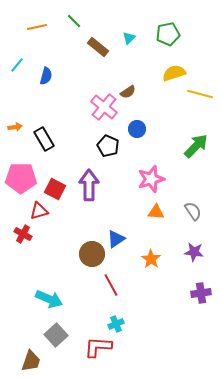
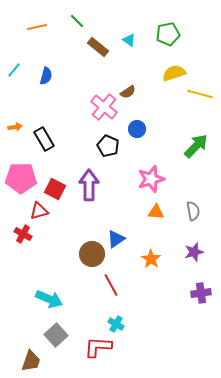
green line: moved 3 px right
cyan triangle: moved 2 px down; rotated 40 degrees counterclockwise
cyan line: moved 3 px left, 5 px down
gray semicircle: rotated 24 degrees clockwise
purple star: rotated 24 degrees counterclockwise
cyan cross: rotated 35 degrees counterclockwise
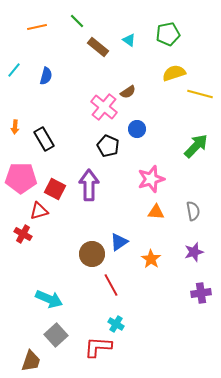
orange arrow: rotated 104 degrees clockwise
blue triangle: moved 3 px right, 3 px down
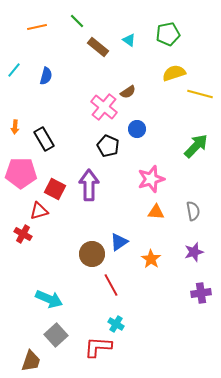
pink pentagon: moved 5 px up
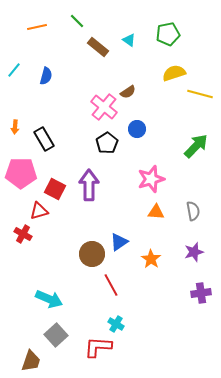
black pentagon: moved 1 px left, 3 px up; rotated 15 degrees clockwise
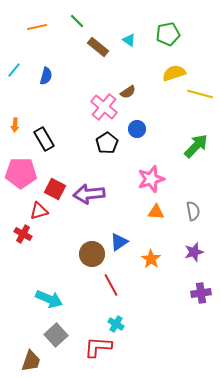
orange arrow: moved 2 px up
purple arrow: moved 9 px down; rotated 96 degrees counterclockwise
